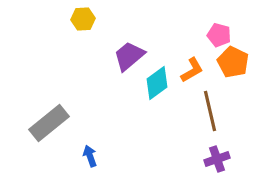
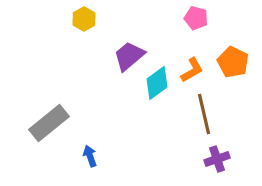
yellow hexagon: moved 1 px right; rotated 25 degrees counterclockwise
pink pentagon: moved 23 px left, 17 px up
brown line: moved 6 px left, 3 px down
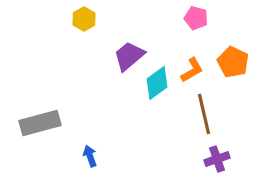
gray rectangle: moved 9 px left; rotated 24 degrees clockwise
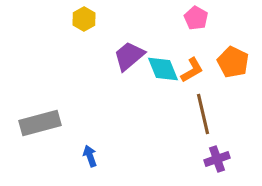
pink pentagon: rotated 15 degrees clockwise
cyan diamond: moved 6 px right, 14 px up; rotated 76 degrees counterclockwise
brown line: moved 1 px left
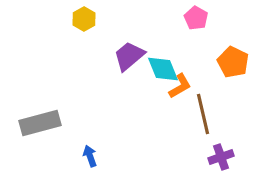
orange L-shape: moved 12 px left, 16 px down
purple cross: moved 4 px right, 2 px up
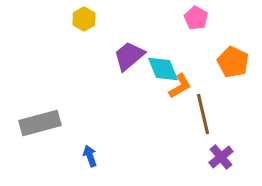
purple cross: rotated 20 degrees counterclockwise
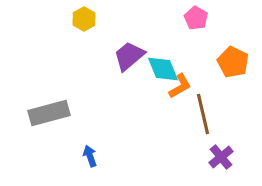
gray rectangle: moved 9 px right, 10 px up
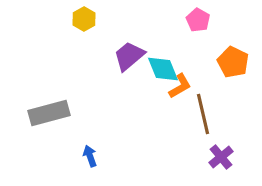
pink pentagon: moved 2 px right, 2 px down
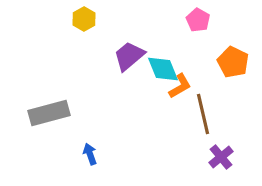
blue arrow: moved 2 px up
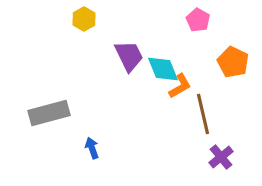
purple trapezoid: rotated 104 degrees clockwise
blue arrow: moved 2 px right, 6 px up
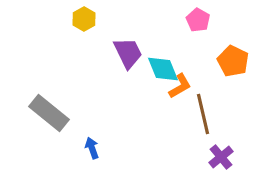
purple trapezoid: moved 1 px left, 3 px up
orange pentagon: moved 1 px up
gray rectangle: rotated 54 degrees clockwise
